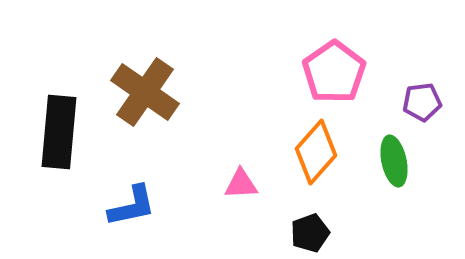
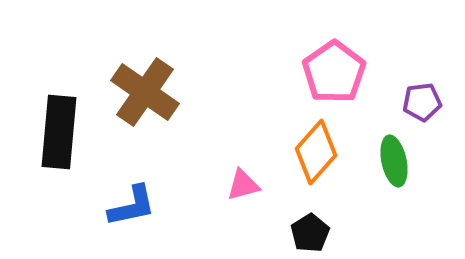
pink triangle: moved 2 px right, 1 px down; rotated 12 degrees counterclockwise
black pentagon: rotated 12 degrees counterclockwise
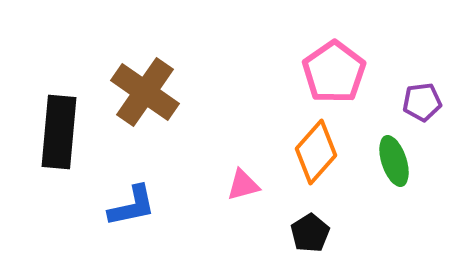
green ellipse: rotated 6 degrees counterclockwise
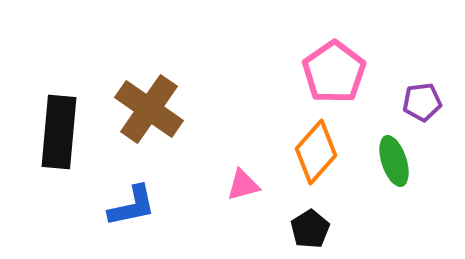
brown cross: moved 4 px right, 17 px down
black pentagon: moved 4 px up
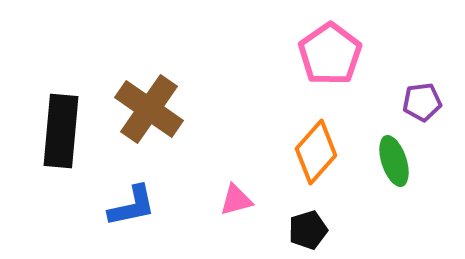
pink pentagon: moved 4 px left, 18 px up
black rectangle: moved 2 px right, 1 px up
pink triangle: moved 7 px left, 15 px down
black pentagon: moved 2 px left, 1 px down; rotated 15 degrees clockwise
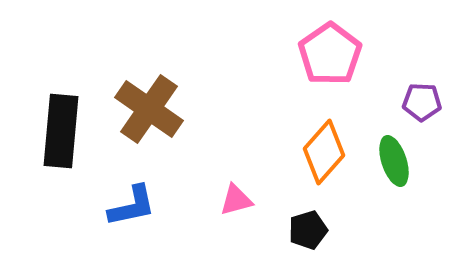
purple pentagon: rotated 9 degrees clockwise
orange diamond: moved 8 px right
